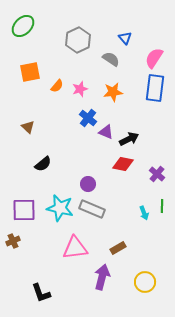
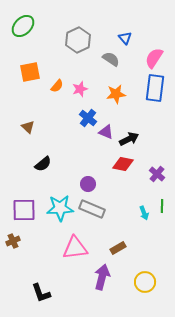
orange star: moved 3 px right, 2 px down
cyan star: rotated 16 degrees counterclockwise
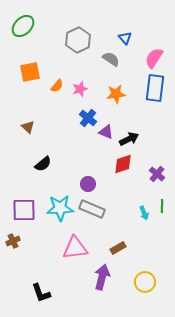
red diamond: rotated 30 degrees counterclockwise
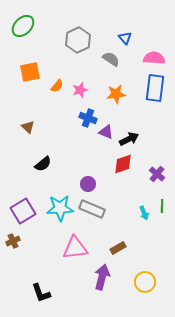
pink semicircle: rotated 60 degrees clockwise
pink star: moved 1 px down
blue cross: rotated 18 degrees counterclockwise
purple square: moved 1 px left, 1 px down; rotated 30 degrees counterclockwise
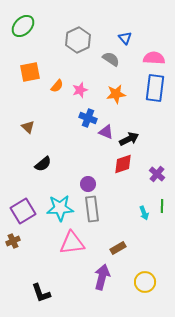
gray rectangle: rotated 60 degrees clockwise
pink triangle: moved 3 px left, 5 px up
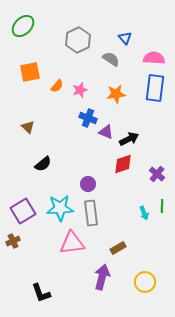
gray rectangle: moved 1 px left, 4 px down
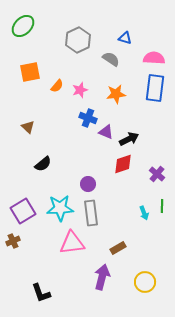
blue triangle: rotated 32 degrees counterclockwise
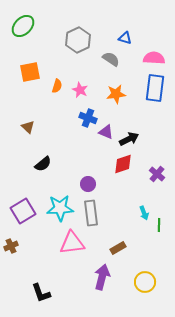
orange semicircle: rotated 24 degrees counterclockwise
pink star: rotated 28 degrees counterclockwise
green line: moved 3 px left, 19 px down
brown cross: moved 2 px left, 5 px down
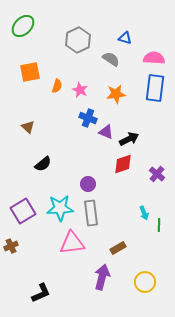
black L-shape: rotated 95 degrees counterclockwise
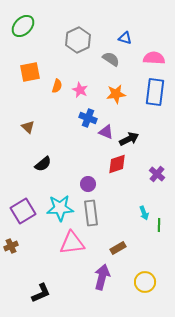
blue rectangle: moved 4 px down
red diamond: moved 6 px left
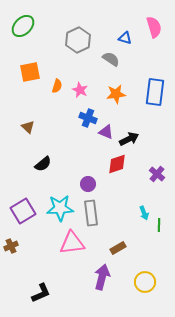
pink semicircle: moved 31 px up; rotated 70 degrees clockwise
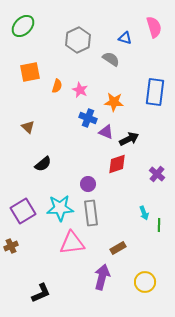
orange star: moved 2 px left, 8 px down; rotated 12 degrees clockwise
